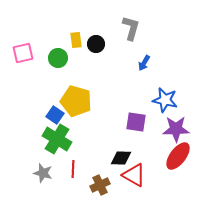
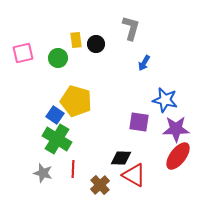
purple square: moved 3 px right
brown cross: rotated 18 degrees counterclockwise
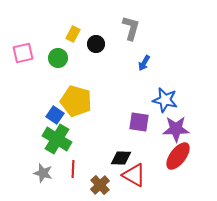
yellow rectangle: moved 3 px left, 6 px up; rotated 35 degrees clockwise
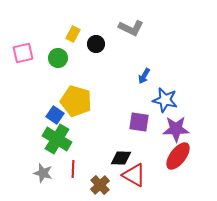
gray L-shape: rotated 100 degrees clockwise
blue arrow: moved 13 px down
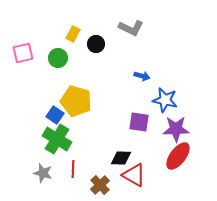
blue arrow: moved 2 px left; rotated 105 degrees counterclockwise
